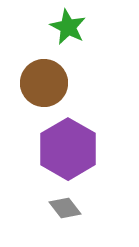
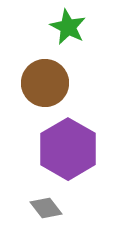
brown circle: moved 1 px right
gray diamond: moved 19 px left
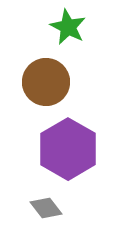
brown circle: moved 1 px right, 1 px up
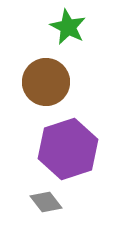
purple hexagon: rotated 12 degrees clockwise
gray diamond: moved 6 px up
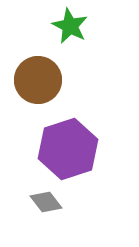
green star: moved 2 px right, 1 px up
brown circle: moved 8 px left, 2 px up
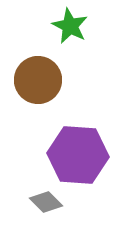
purple hexagon: moved 10 px right, 6 px down; rotated 22 degrees clockwise
gray diamond: rotated 8 degrees counterclockwise
